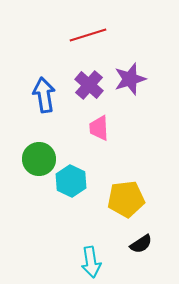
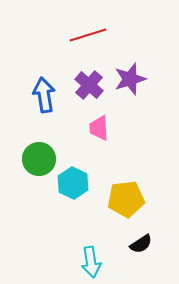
cyan hexagon: moved 2 px right, 2 px down
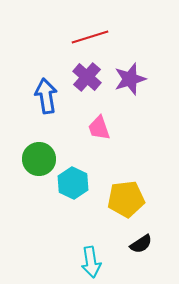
red line: moved 2 px right, 2 px down
purple cross: moved 2 px left, 8 px up
blue arrow: moved 2 px right, 1 px down
pink trapezoid: rotated 16 degrees counterclockwise
